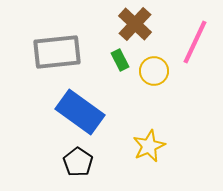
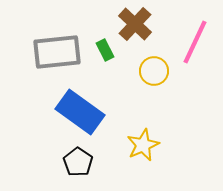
green rectangle: moved 15 px left, 10 px up
yellow star: moved 6 px left, 1 px up
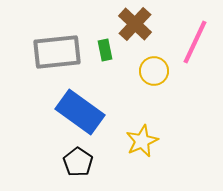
green rectangle: rotated 15 degrees clockwise
yellow star: moved 1 px left, 4 px up
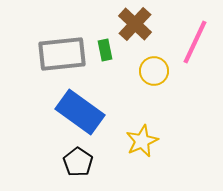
gray rectangle: moved 5 px right, 2 px down
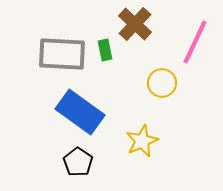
gray rectangle: rotated 9 degrees clockwise
yellow circle: moved 8 px right, 12 px down
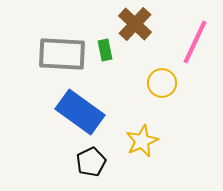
black pentagon: moved 13 px right; rotated 12 degrees clockwise
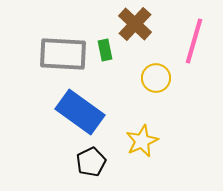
pink line: moved 1 px left, 1 px up; rotated 9 degrees counterclockwise
gray rectangle: moved 1 px right
yellow circle: moved 6 px left, 5 px up
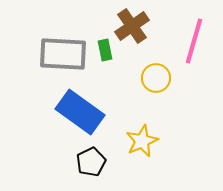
brown cross: moved 3 px left, 2 px down; rotated 12 degrees clockwise
